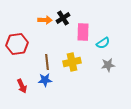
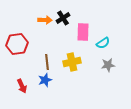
blue star: rotated 16 degrees counterclockwise
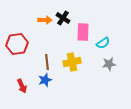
black cross: rotated 24 degrees counterclockwise
gray star: moved 1 px right, 1 px up
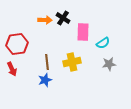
red arrow: moved 10 px left, 17 px up
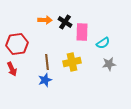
black cross: moved 2 px right, 4 px down
pink rectangle: moved 1 px left
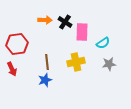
yellow cross: moved 4 px right
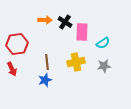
gray star: moved 5 px left, 2 px down
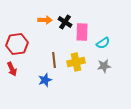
brown line: moved 7 px right, 2 px up
